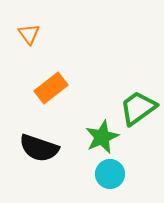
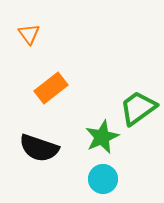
cyan circle: moved 7 px left, 5 px down
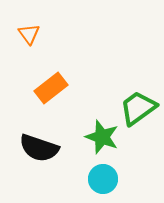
green star: rotated 28 degrees counterclockwise
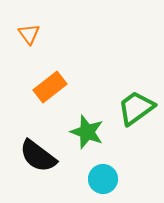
orange rectangle: moved 1 px left, 1 px up
green trapezoid: moved 2 px left
green star: moved 15 px left, 5 px up
black semicircle: moved 1 px left, 8 px down; rotated 18 degrees clockwise
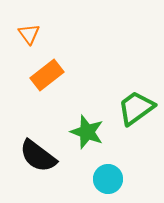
orange rectangle: moved 3 px left, 12 px up
cyan circle: moved 5 px right
